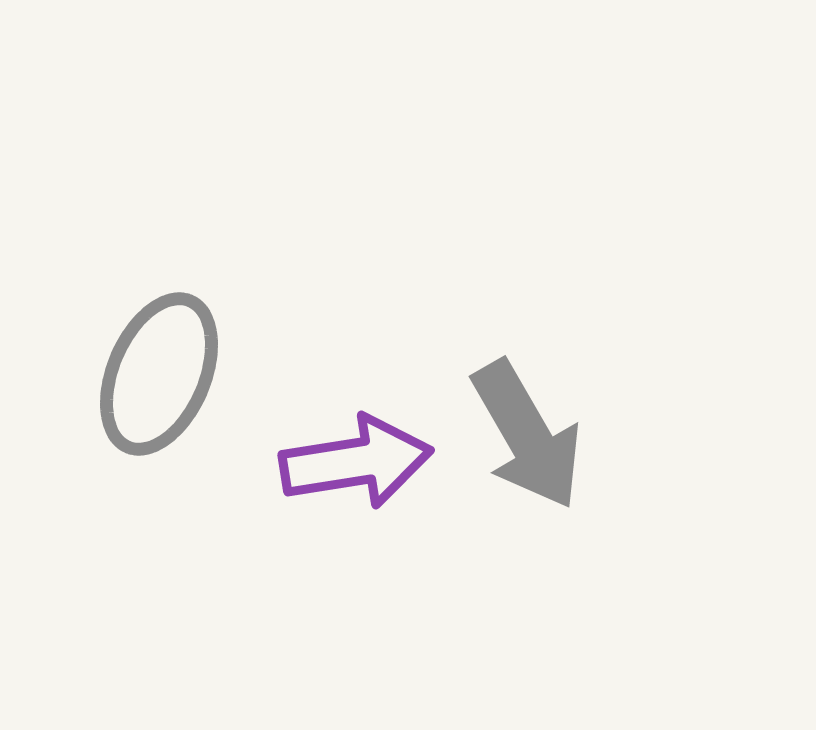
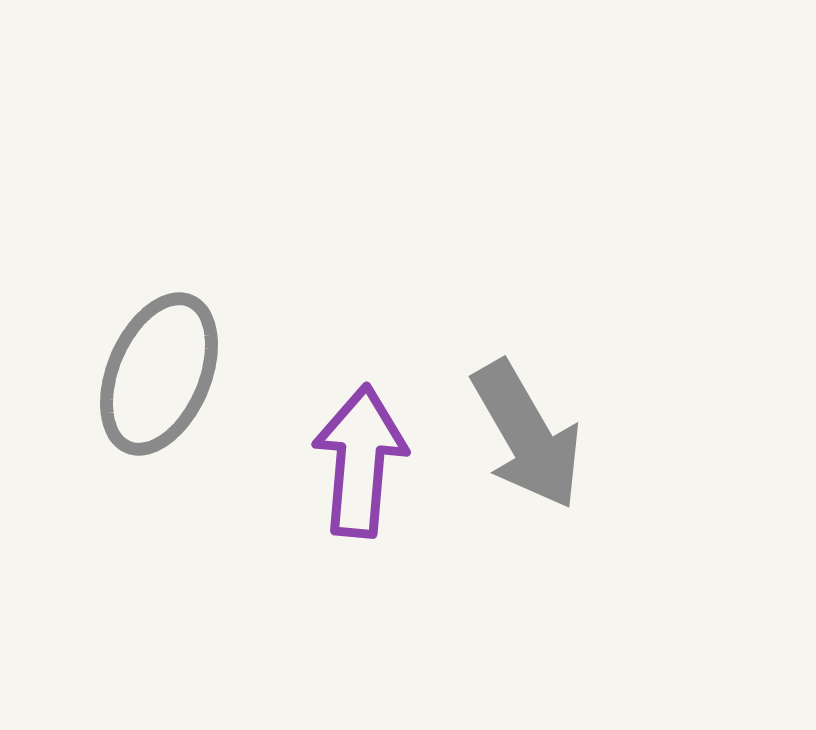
purple arrow: moved 4 px right, 1 px up; rotated 76 degrees counterclockwise
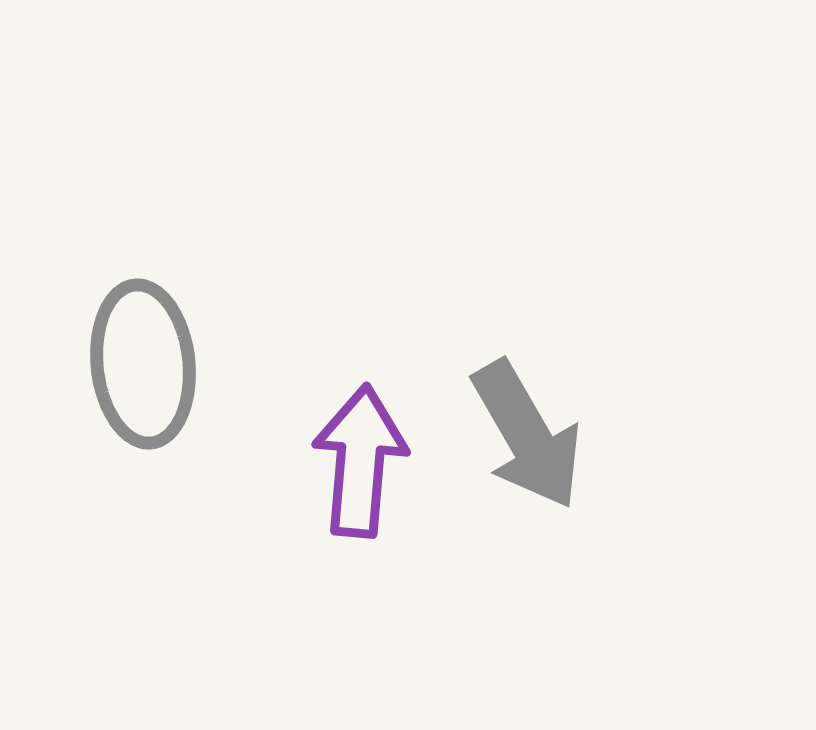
gray ellipse: moved 16 px left, 10 px up; rotated 29 degrees counterclockwise
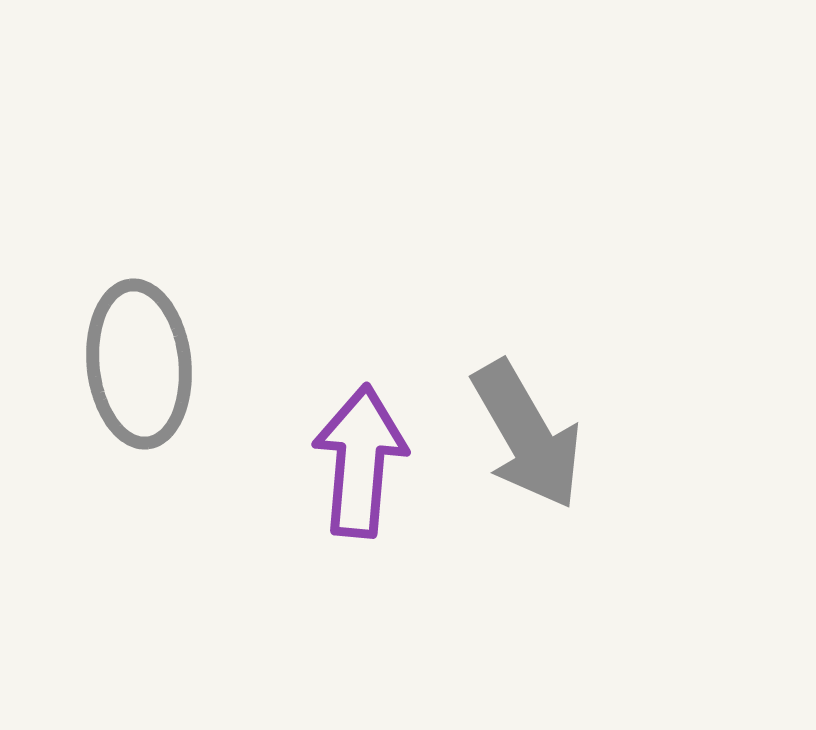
gray ellipse: moved 4 px left
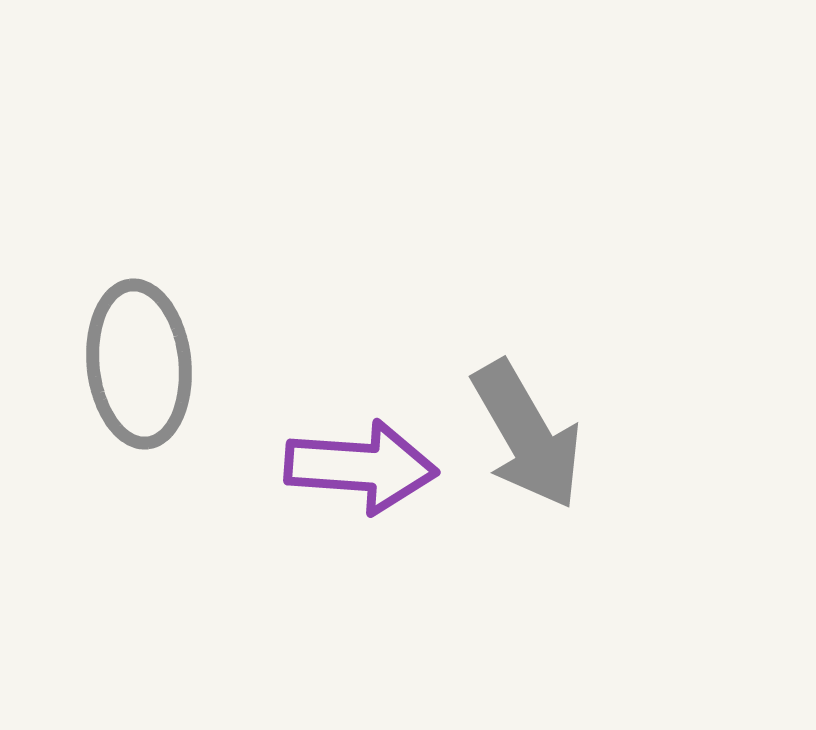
purple arrow: moved 1 px right, 6 px down; rotated 89 degrees clockwise
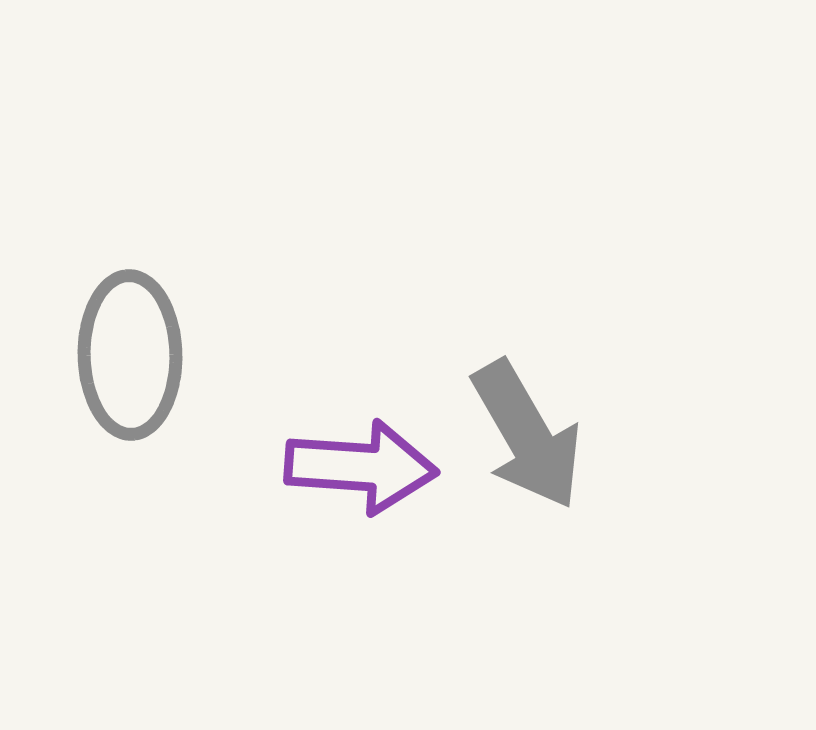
gray ellipse: moved 9 px left, 9 px up; rotated 5 degrees clockwise
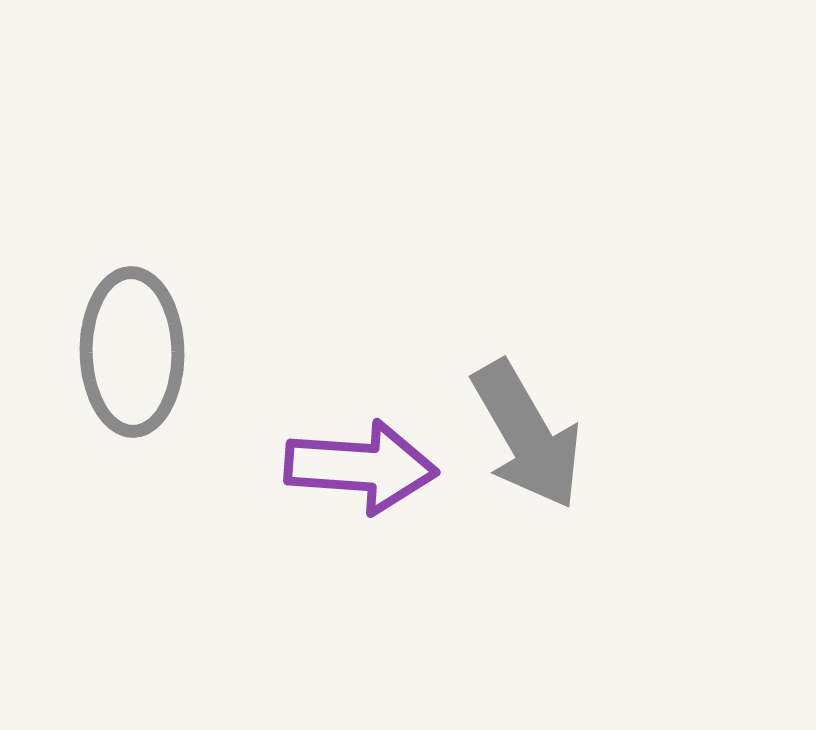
gray ellipse: moved 2 px right, 3 px up
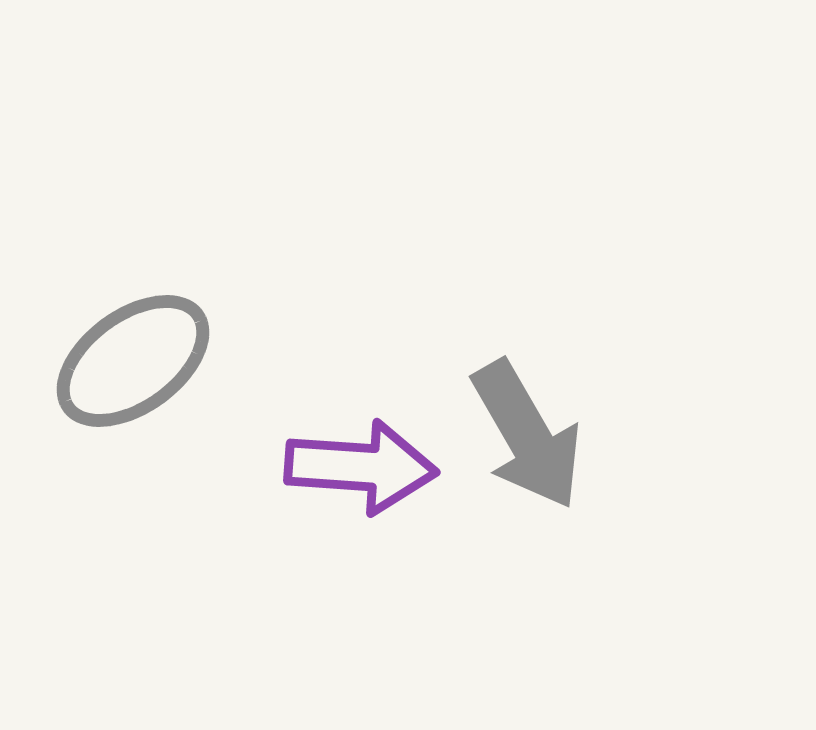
gray ellipse: moved 1 px right, 9 px down; rotated 55 degrees clockwise
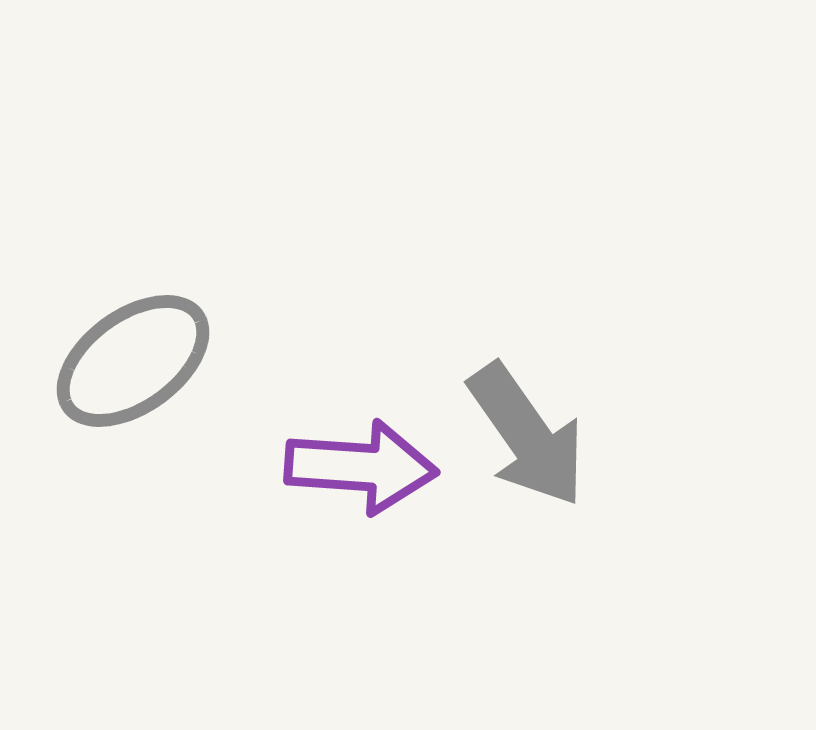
gray arrow: rotated 5 degrees counterclockwise
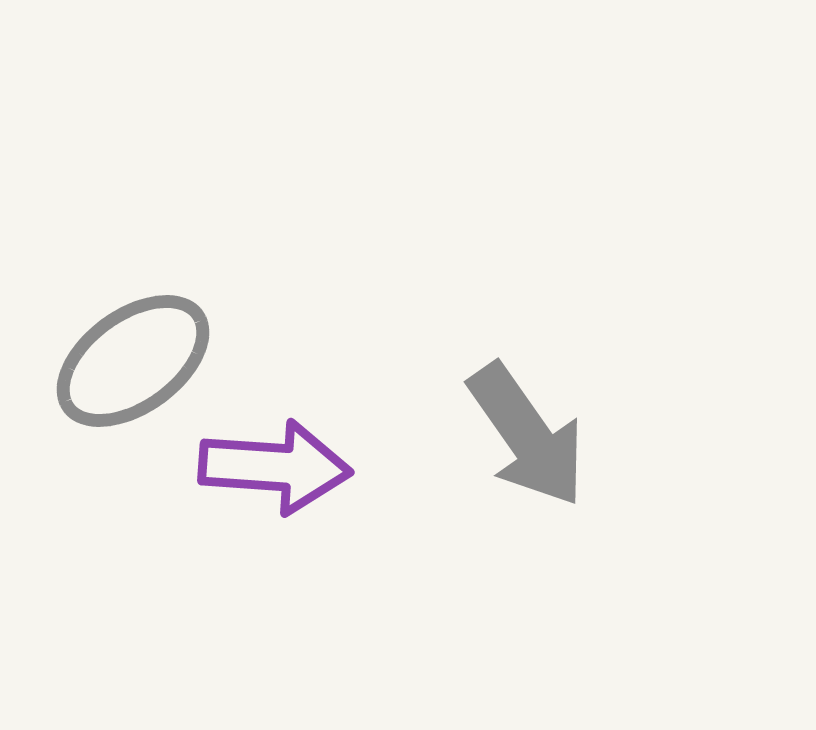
purple arrow: moved 86 px left
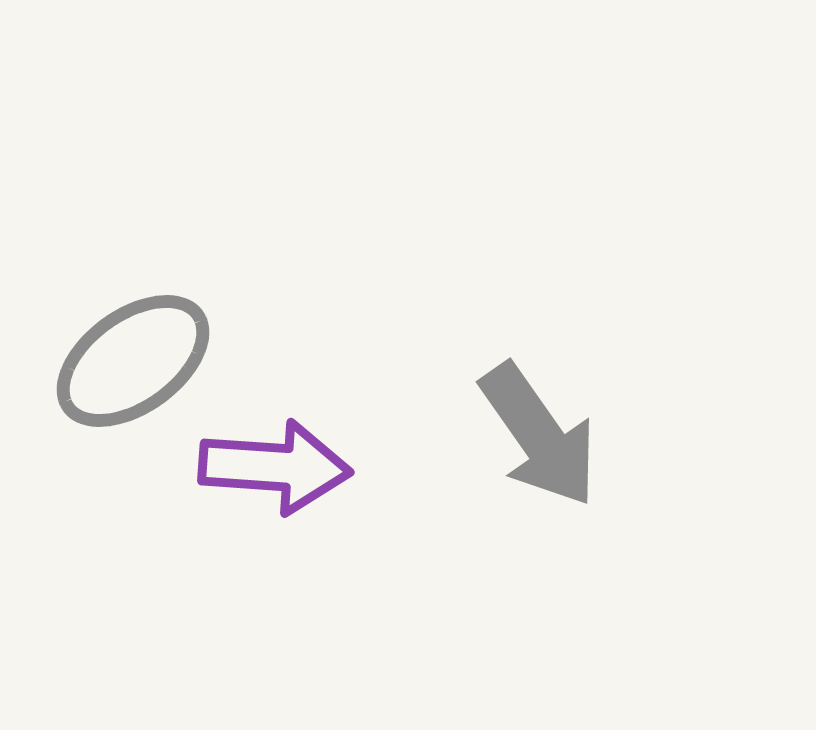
gray arrow: moved 12 px right
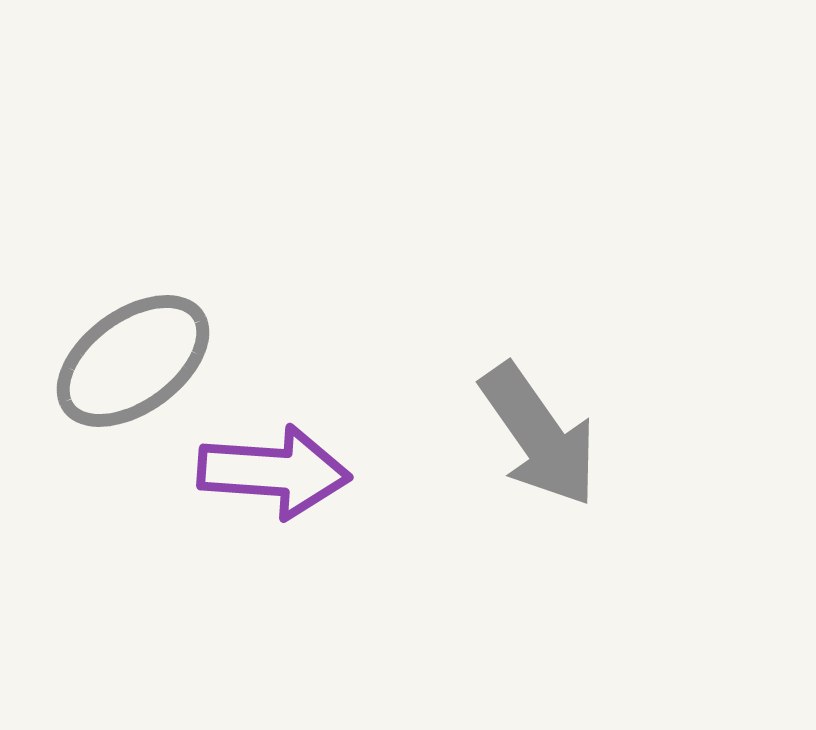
purple arrow: moved 1 px left, 5 px down
